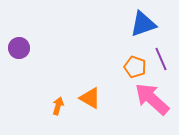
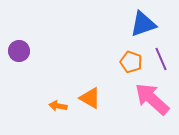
purple circle: moved 3 px down
orange pentagon: moved 4 px left, 5 px up
orange arrow: rotated 96 degrees counterclockwise
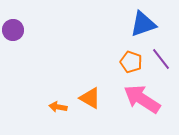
purple circle: moved 6 px left, 21 px up
purple line: rotated 15 degrees counterclockwise
pink arrow: moved 10 px left; rotated 9 degrees counterclockwise
orange arrow: moved 1 px down
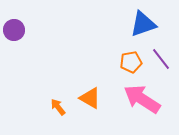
purple circle: moved 1 px right
orange pentagon: rotated 30 degrees counterclockwise
orange arrow: rotated 42 degrees clockwise
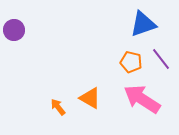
orange pentagon: rotated 25 degrees clockwise
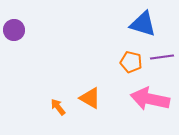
blue triangle: rotated 36 degrees clockwise
purple line: moved 1 px right, 2 px up; rotated 60 degrees counterclockwise
pink arrow: moved 8 px right; rotated 21 degrees counterclockwise
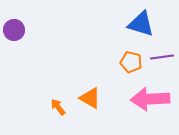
blue triangle: moved 2 px left
pink arrow: rotated 15 degrees counterclockwise
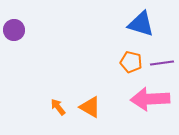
purple line: moved 6 px down
orange triangle: moved 9 px down
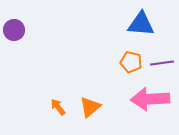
blue triangle: rotated 12 degrees counterclockwise
orange triangle: rotated 50 degrees clockwise
